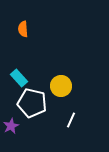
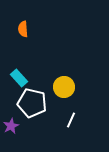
yellow circle: moved 3 px right, 1 px down
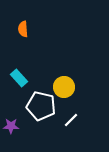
white pentagon: moved 9 px right, 3 px down
white line: rotated 21 degrees clockwise
purple star: rotated 28 degrees clockwise
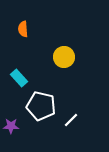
yellow circle: moved 30 px up
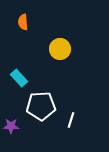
orange semicircle: moved 7 px up
yellow circle: moved 4 px left, 8 px up
white pentagon: rotated 16 degrees counterclockwise
white line: rotated 28 degrees counterclockwise
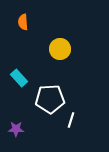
white pentagon: moved 9 px right, 7 px up
purple star: moved 5 px right, 3 px down
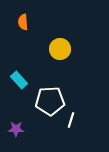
cyan rectangle: moved 2 px down
white pentagon: moved 2 px down
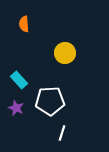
orange semicircle: moved 1 px right, 2 px down
yellow circle: moved 5 px right, 4 px down
white line: moved 9 px left, 13 px down
purple star: moved 21 px up; rotated 21 degrees clockwise
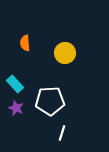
orange semicircle: moved 1 px right, 19 px down
cyan rectangle: moved 4 px left, 4 px down
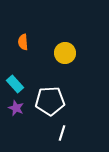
orange semicircle: moved 2 px left, 1 px up
